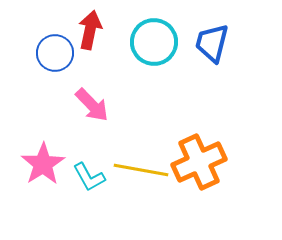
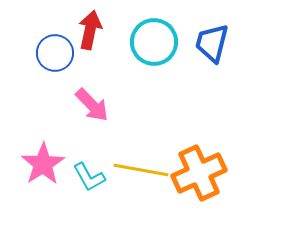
orange cross: moved 11 px down
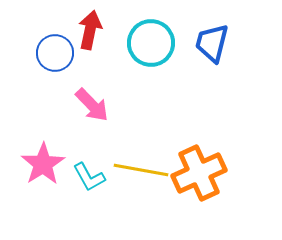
cyan circle: moved 3 px left, 1 px down
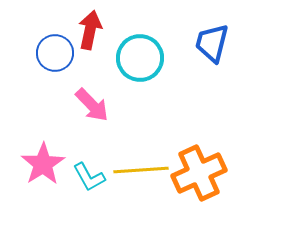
cyan circle: moved 11 px left, 15 px down
yellow line: rotated 14 degrees counterclockwise
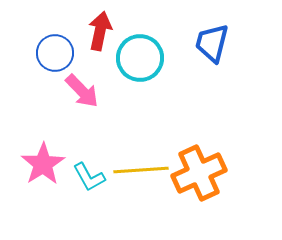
red arrow: moved 10 px right, 1 px down
pink arrow: moved 10 px left, 14 px up
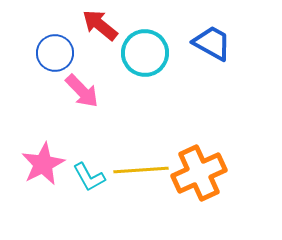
red arrow: moved 6 px up; rotated 63 degrees counterclockwise
blue trapezoid: rotated 105 degrees clockwise
cyan circle: moved 5 px right, 5 px up
pink star: rotated 6 degrees clockwise
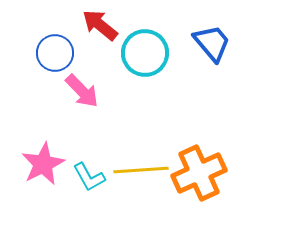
blue trapezoid: rotated 21 degrees clockwise
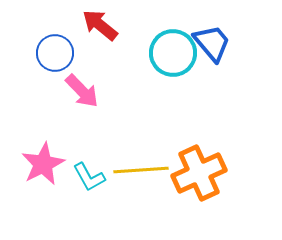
cyan circle: moved 28 px right
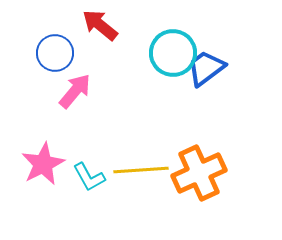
blue trapezoid: moved 6 px left, 25 px down; rotated 87 degrees counterclockwise
pink arrow: moved 7 px left; rotated 96 degrees counterclockwise
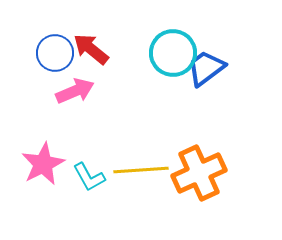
red arrow: moved 9 px left, 24 px down
pink arrow: rotated 27 degrees clockwise
